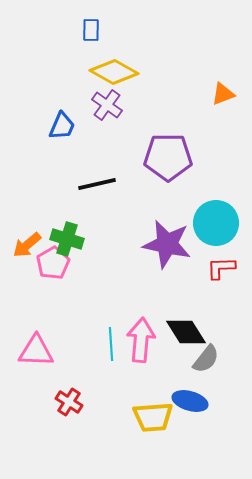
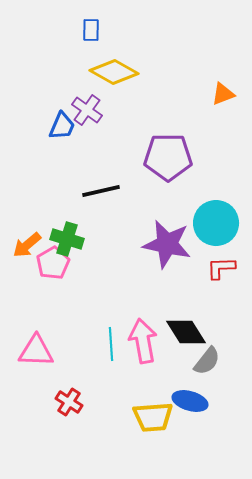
purple cross: moved 20 px left, 5 px down
black line: moved 4 px right, 7 px down
pink arrow: moved 2 px right, 1 px down; rotated 15 degrees counterclockwise
gray semicircle: moved 1 px right, 2 px down
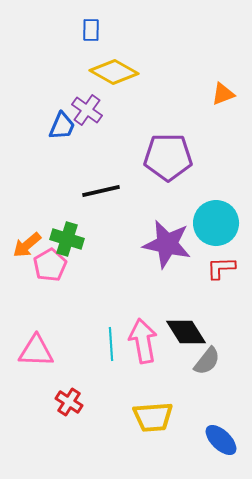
pink pentagon: moved 3 px left, 2 px down
blue ellipse: moved 31 px right, 39 px down; rotated 28 degrees clockwise
